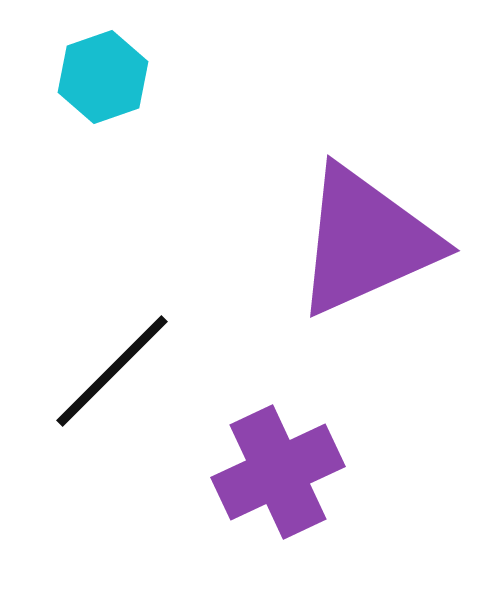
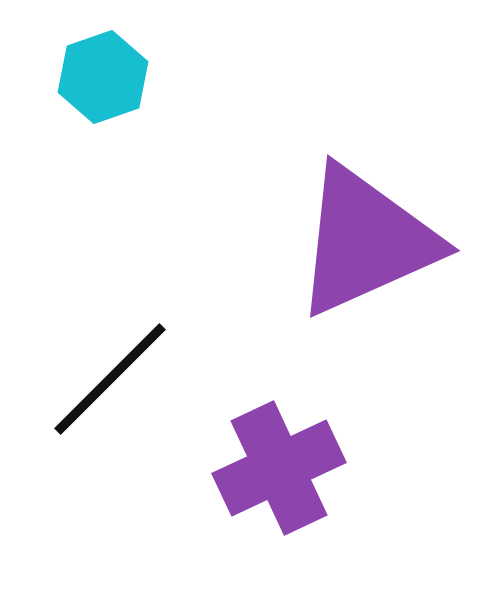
black line: moved 2 px left, 8 px down
purple cross: moved 1 px right, 4 px up
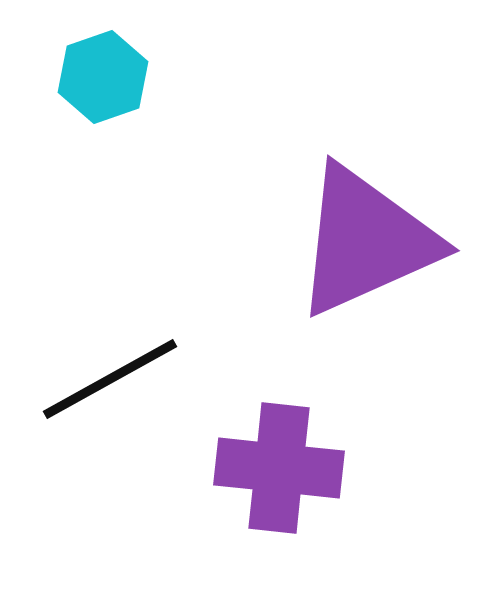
black line: rotated 16 degrees clockwise
purple cross: rotated 31 degrees clockwise
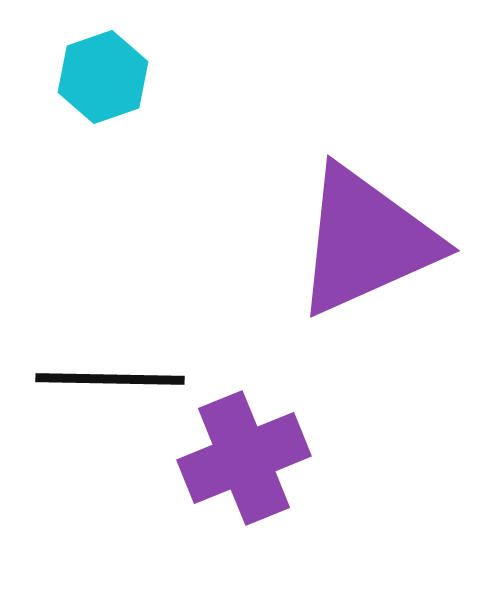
black line: rotated 30 degrees clockwise
purple cross: moved 35 px left, 10 px up; rotated 28 degrees counterclockwise
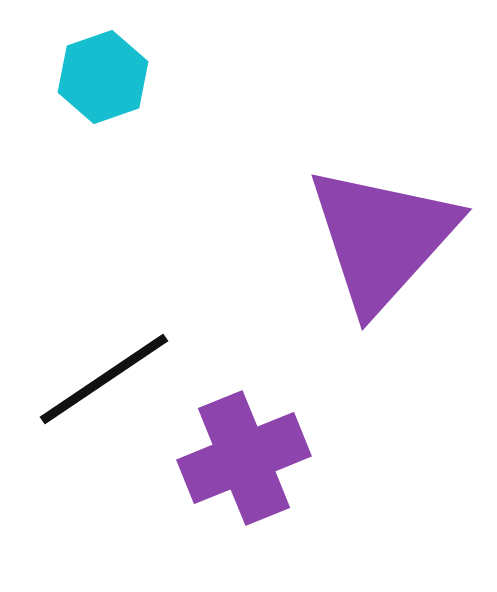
purple triangle: moved 16 px right, 3 px up; rotated 24 degrees counterclockwise
black line: moved 6 px left; rotated 35 degrees counterclockwise
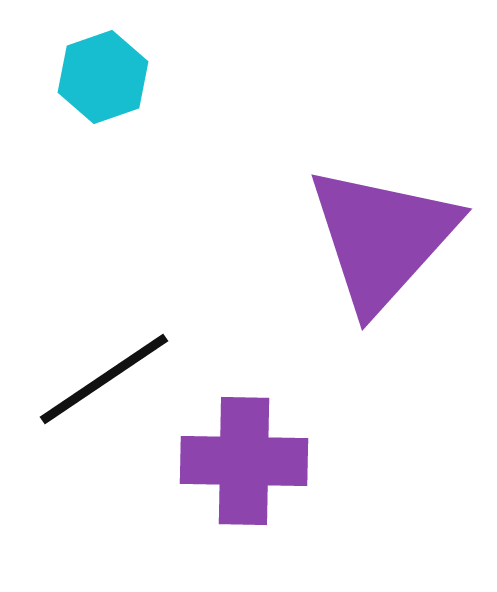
purple cross: moved 3 px down; rotated 23 degrees clockwise
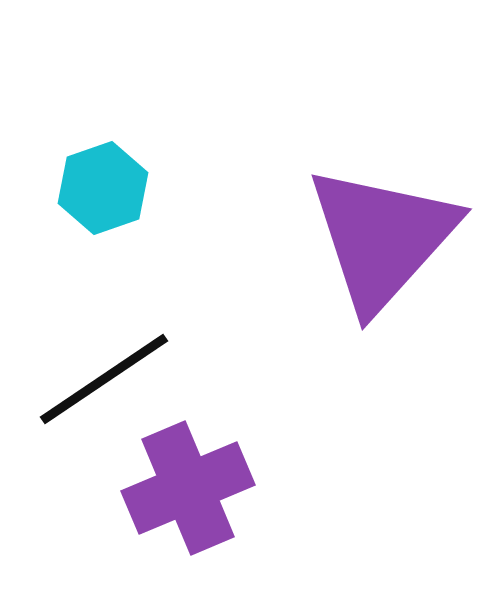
cyan hexagon: moved 111 px down
purple cross: moved 56 px left, 27 px down; rotated 24 degrees counterclockwise
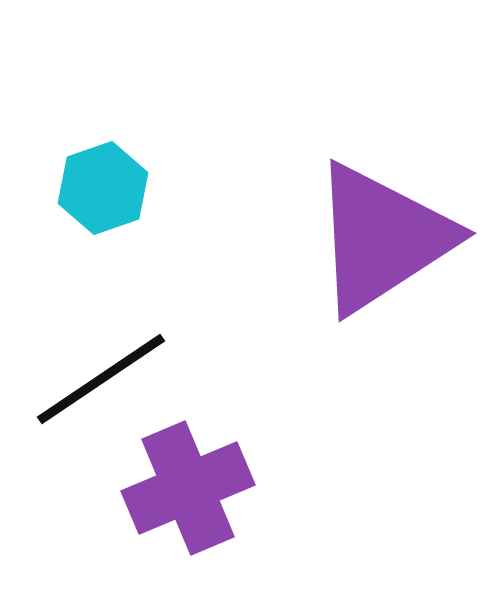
purple triangle: rotated 15 degrees clockwise
black line: moved 3 px left
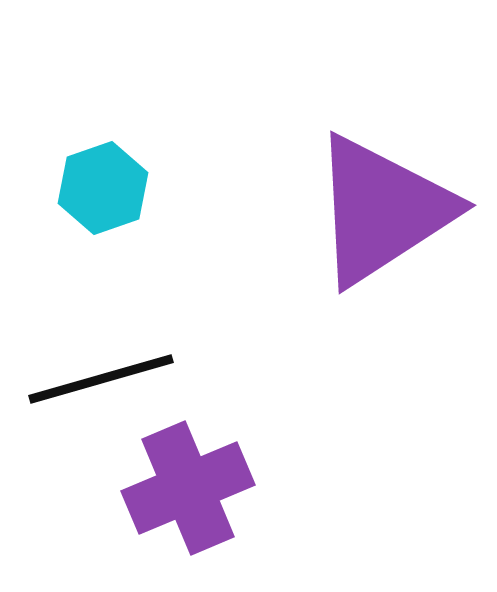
purple triangle: moved 28 px up
black line: rotated 18 degrees clockwise
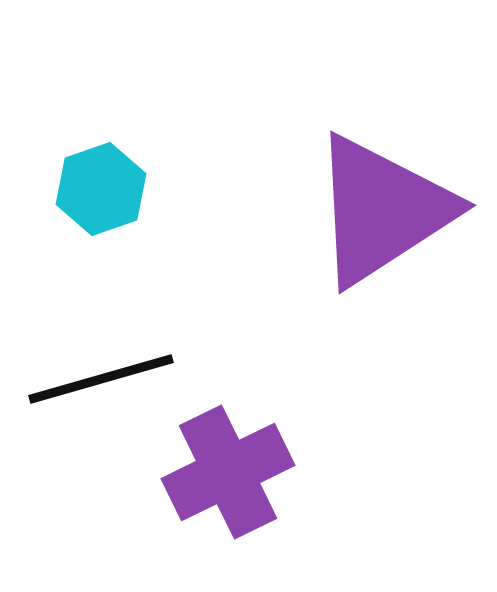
cyan hexagon: moved 2 px left, 1 px down
purple cross: moved 40 px right, 16 px up; rotated 3 degrees counterclockwise
